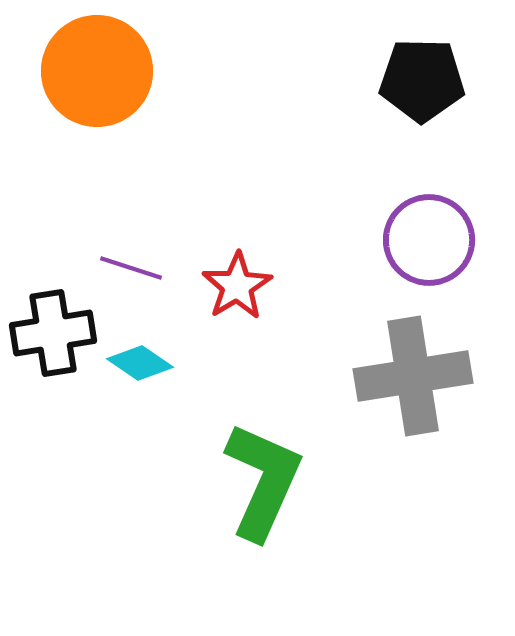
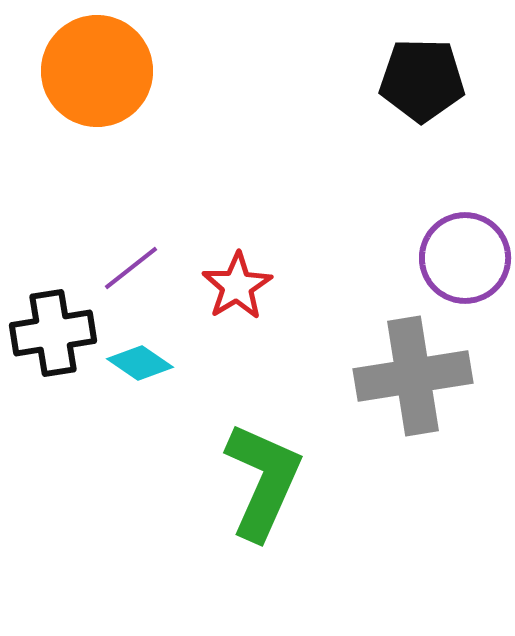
purple circle: moved 36 px right, 18 px down
purple line: rotated 56 degrees counterclockwise
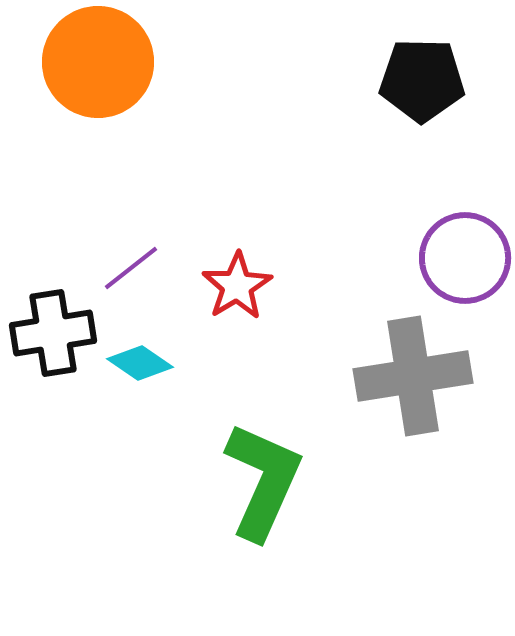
orange circle: moved 1 px right, 9 px up
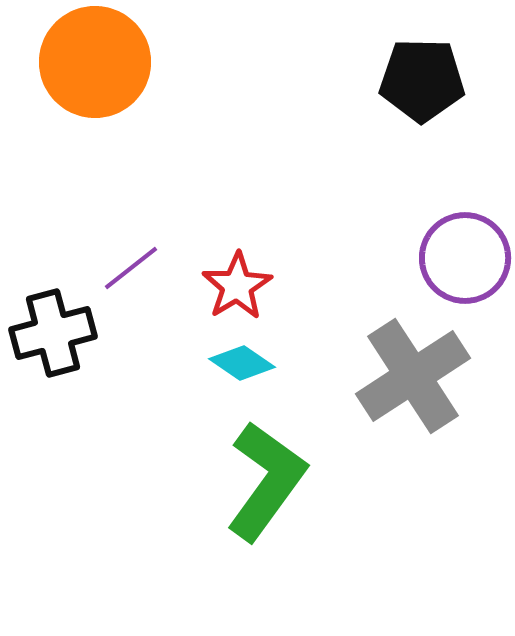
orange circle: moved 3 px left
black cross: rotated 6 degrees counterclockwise
cyan diamond: moved 102 px right
gray cross: rotated 24 degrees counterclockwise
green L-shape: moved 3 px right; rotated 12 degrees clockwise
